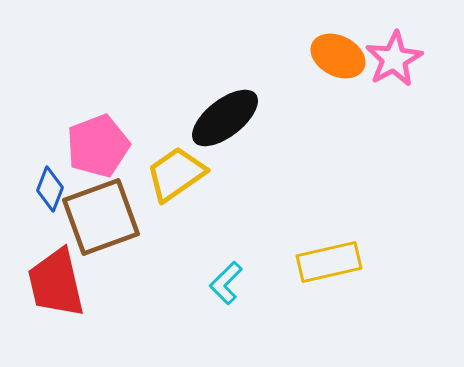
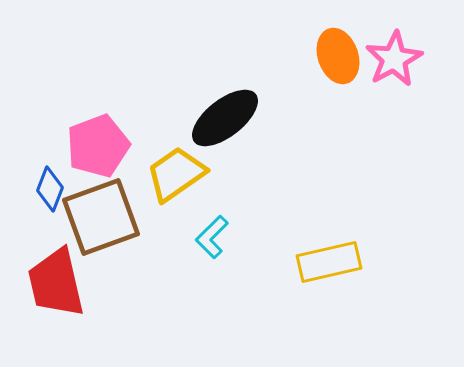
orange ellipse: rotated 44 degrees clockwise
cyan L-shape: moved 14 px left, 46 px up
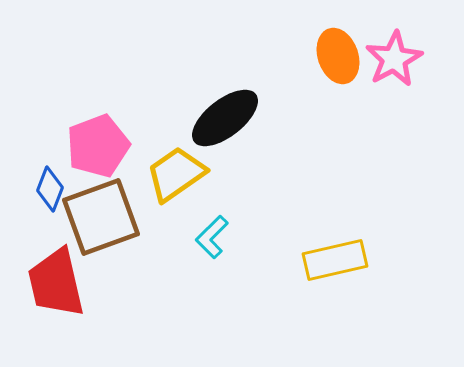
yellow rectangle: moved 6 px right, 2 px up
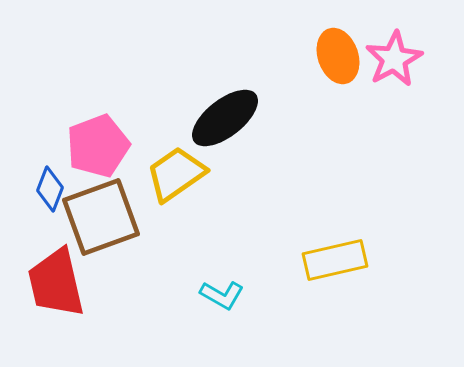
cyan L-shape: moved 10 px right, 58 px down; rotated 105 degrees counterclockwise
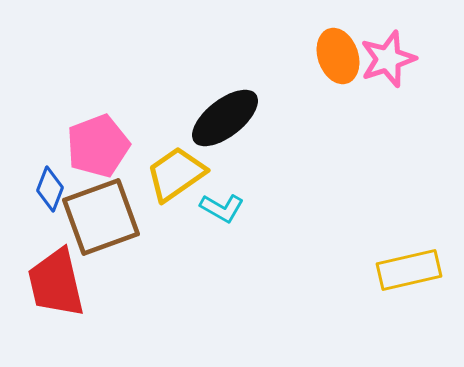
pink star: moved 6 px left; rotated 10 degrees clockwise
yellow rectangle: moved 74 px right, 10 px down
cyan L-shape: moved 87 px up
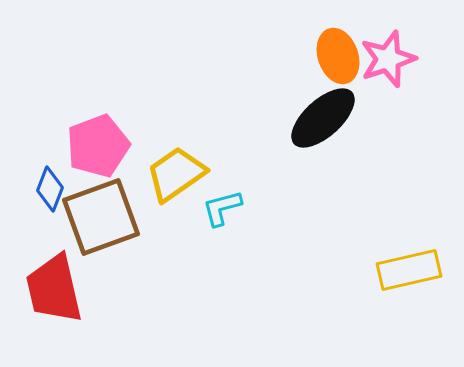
black ellipse: moved 98 px right; rotated 4 degrees counterclockwise
cyan L-shape: rotated 135 degrees clockwise
red trapezoid: moved 2 px left, 6 px down
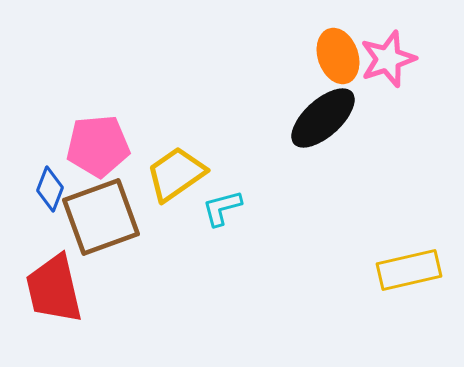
pink pentagon: rotated 16 degrees clockwise
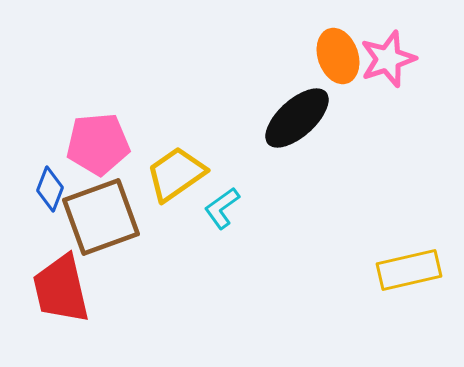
black ellipse: moved 26 px left
pink pentagon: moved 2 px up
cyan L-shape: rotated 21 degrees counterclockwise
red trapezoid: moved 7 px right
